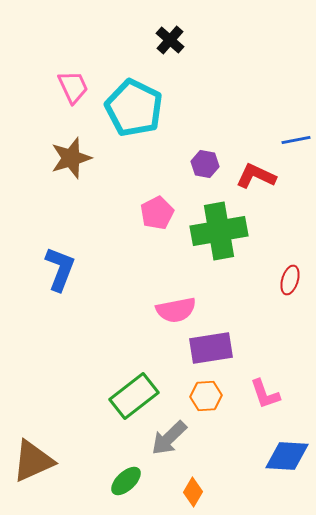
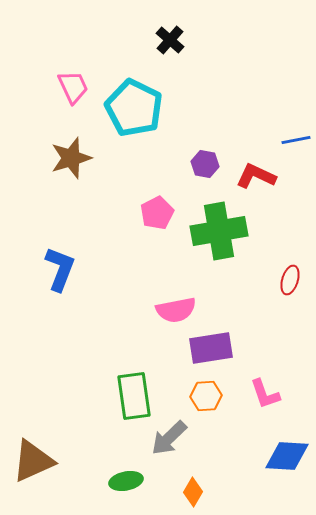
green rectangle: rotated 60 degrees counterclockwise
green ellipse: rotated 32 degrees clockwise
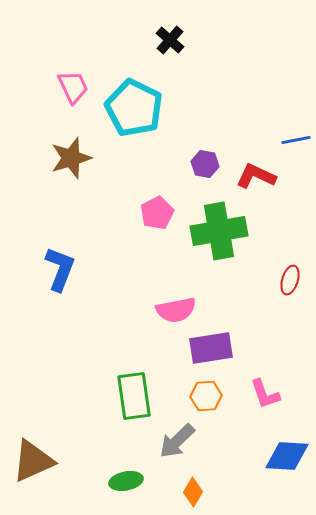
gray arrow: moved 8 px right, 3 px down
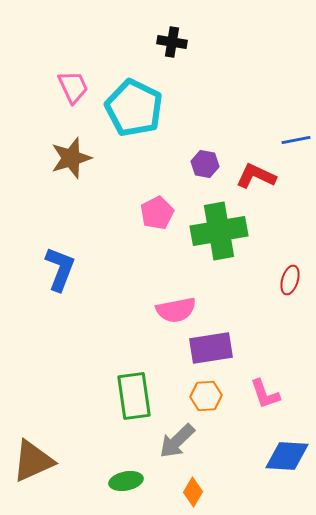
black cross: moved 2 px right, 2 px down; rotated 32 degrees counterclockwise
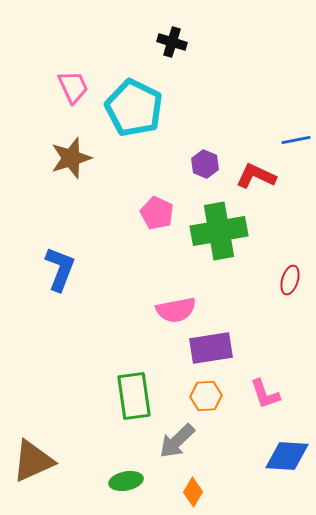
black cross: rotated 8 degrees clockwise
purple hexagon: rotated 12 degrees clockwise
pink pentagon: rotated 20 degrees counterclockwise
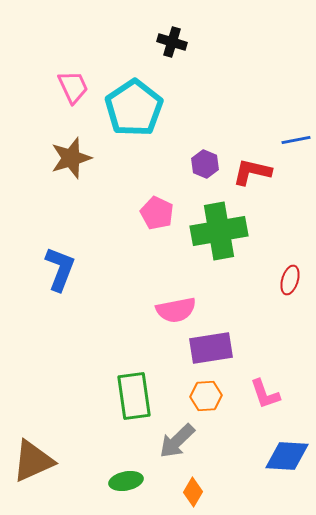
cyan pentagon: rotated 12 degrees clockwise
red L-shape: moved 4 px left, 4 px up; rotated 12 degrees counterclockwise
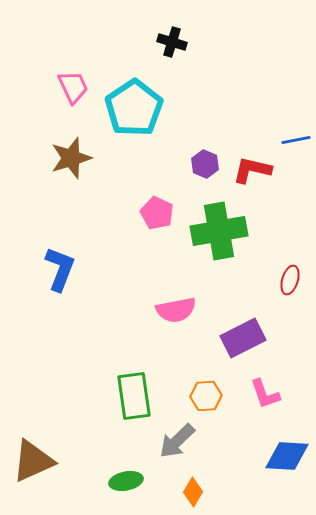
red L-shape: moved 2 px up
purple rectangle: moved 32 px right, 10 px up; rotated 18 degrees counterclockwise
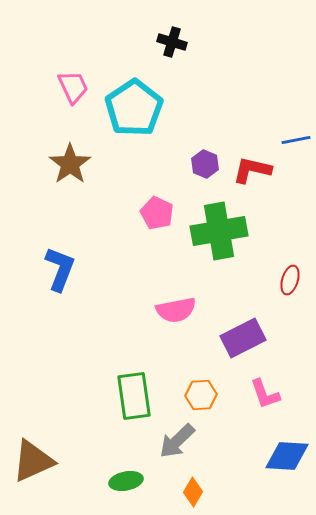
brown star: moved 1 px left, 6 px down; rotated 18 degrees counterclockwise
orange hexagon: moved 5 px left, 1 px up
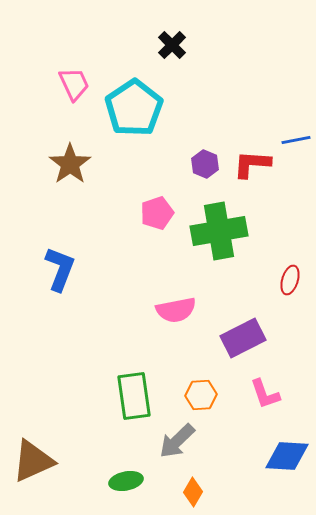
black cross: moved 3 px down; rotated 28 degrees clockwise
pink trapezoid: moved 1 px right, 3 px up
red L-shape: moved 6 px up; rotated 9 degrees counterclockwise
pink pentagon: rotated 28 degrees clockwise
